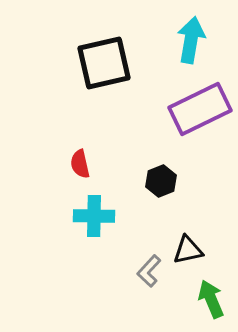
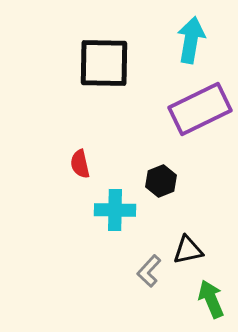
black square: rotated 14 degrees clockwise
cyan cross: moved 21 px right, 6 px up
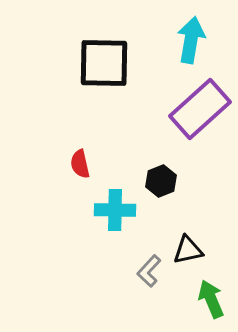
purple rectangle: rotated 16 degrees counterclockwise
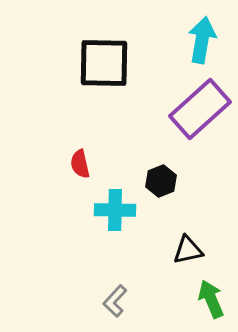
cyan arrow: moved 11 px right
gray L-shape: moved 34 px left, 30 px down
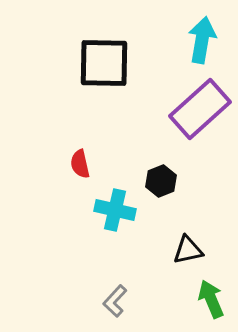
cyan cross: rotated 12 degrees clockwise
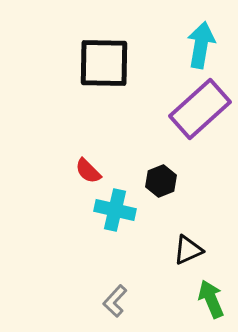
cyan arrow: moved 1 px left, 5 px down
red semicircle: moved 8 px right, 7 px down; rotated 32 degrees counterclockwise
black triangle: rotated 12 degrees counterclockwise
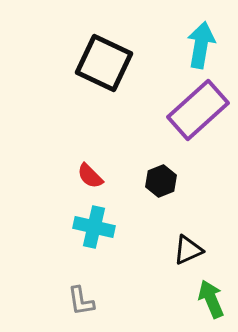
black square: rotated 24 degrees clockwise
purple rectangle: moved 2 px left, 1 px down
red semicircle: moved 2 px right, 5 px down
cyan cross: moved 21 px left, 17 px down
gray L-shape: moved 34 px left; rotated 52 degrees counterclockwise
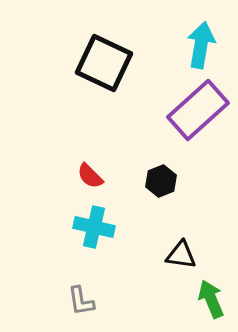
black triangle: moved 7 px left, 5 px down; rotated 32 degrees clockwise
